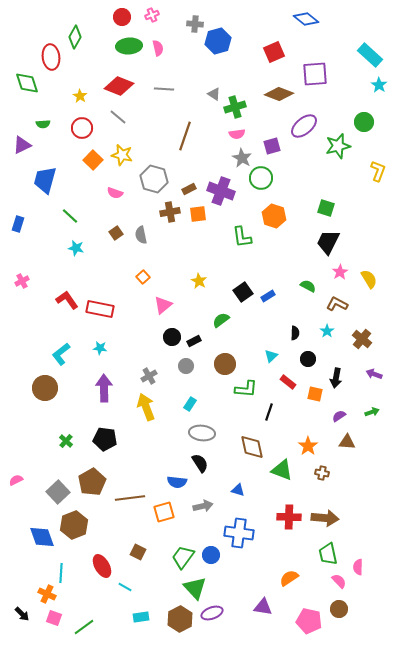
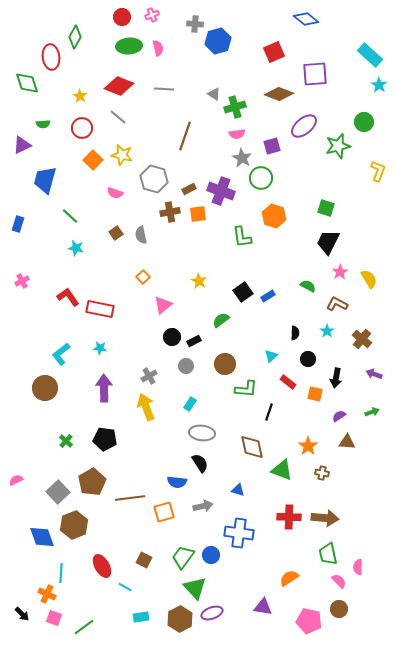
red L-shape at (67, 300): moved 1 px right, 3 px up
brown square at (138, 552): moved 6 px right, 8 px down
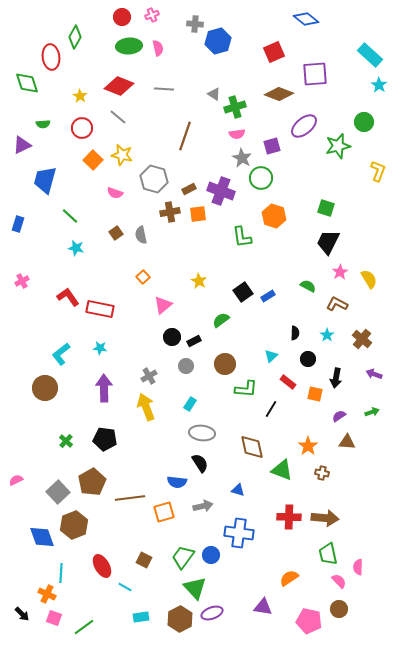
cyan star at (327, 331): moved 4 px down
black line at (269, 412): moved 2 px right, 3 px up; rotated 12 degrees clockwise
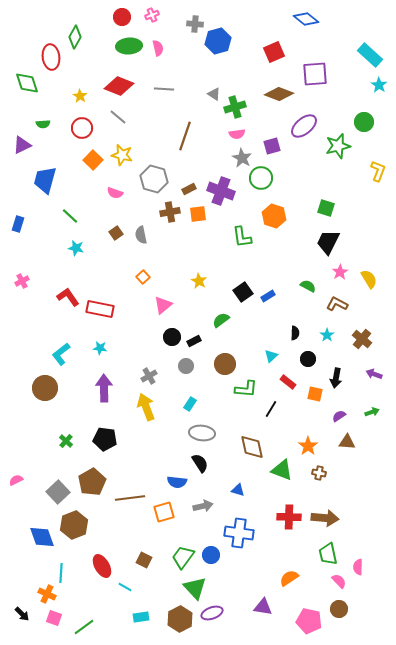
brown cross at (322, 473): moved 3 px left
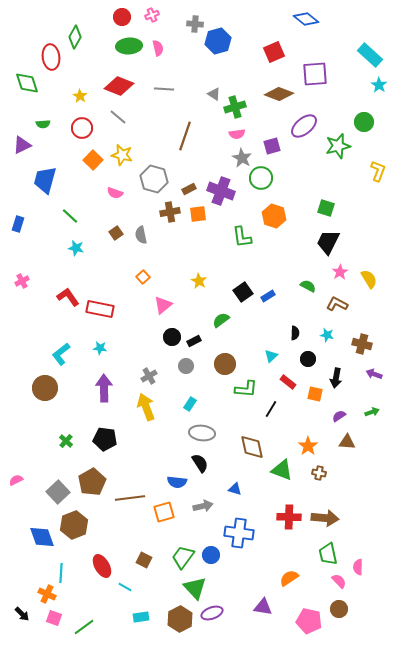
cyan star at (327, 335): rotated 24 degrees counterclockwise
brown cross at (362, 339): moved 5 px down; rotated 24 degrees counterclockwise
blue triangle at (238, 490): moved 3 px left, 1 px up
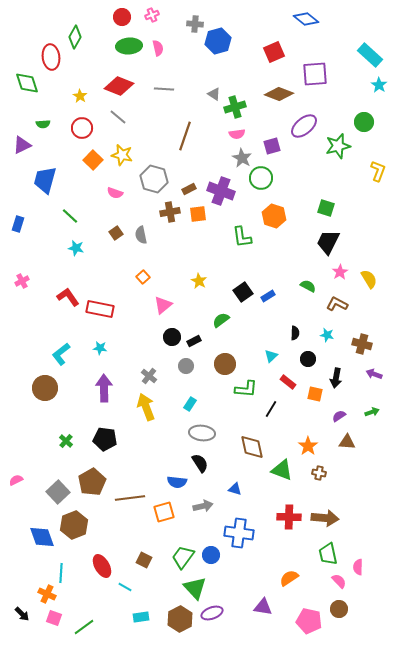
gray cross at (149, 376): rotated 21 degrees counterclockwise
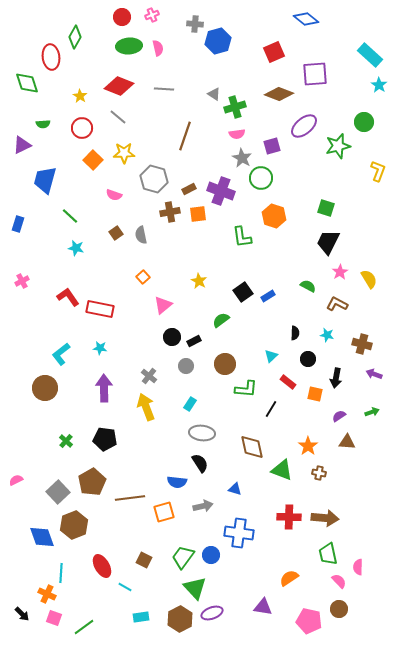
yellow star at (122, 155): moved 2 px right, 2 px up; rotated 15 degrees counterclockwise
pink semicircle at (115, 193): moved 1 px left, 2 px down
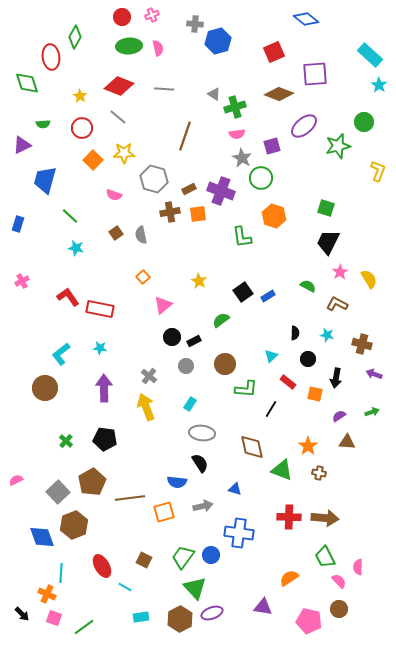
green trapezoid at (328, 554): moved 3 px left, 3 px down; rotated 15 degrees counterclockwise
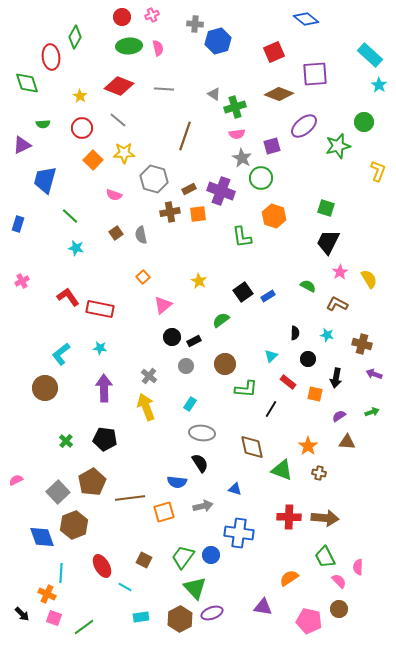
gray line at (118, 117): moved 3 px down
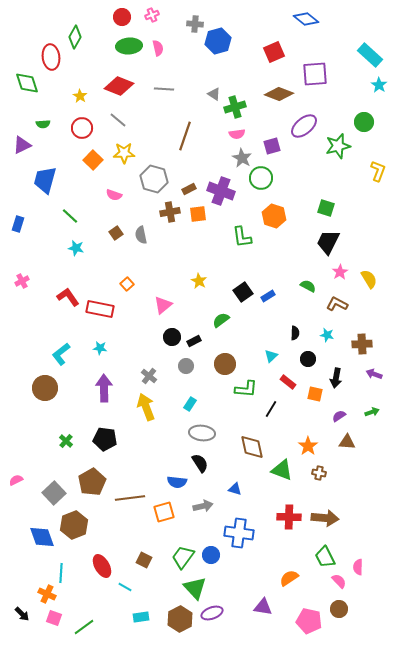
orange square at (143, 277): moved 16 px left, 7 px down
brown cross at (362, 344): rotated 18 degrees counterclockwise
gray square at (58, 492): moved 4 px left, 1 px down
